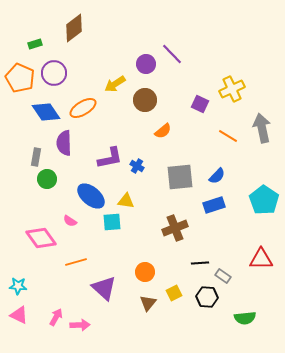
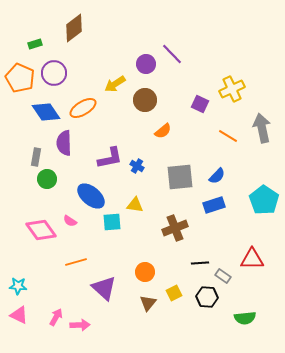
yellow triangle at (126, 201): moved 9 px right, 4 px down
pink diamond at (41, 238): moved 8 px up
red triangle at (261, 259): moved 9 px left
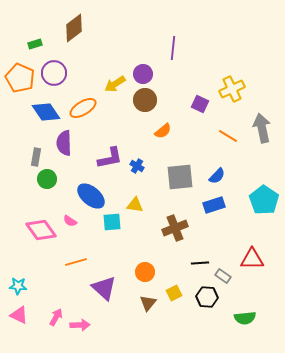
purple line at (172, 54): moved 1 px right, 6 px up; rotated 50 degrees clockwise
purple circle at (146, 64): moved 3 px left, 10 px down
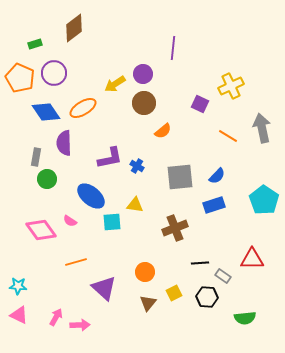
yellow cross at (232, 89): moved 1 px left, 3 px up
brown circle at (145, 100): moved 1 px left, 3 px down
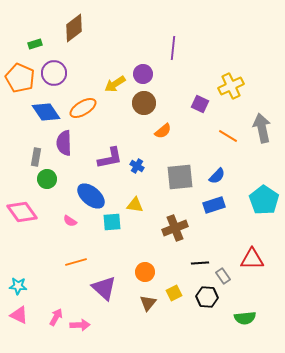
pink diamond at (41, 230): moved 19 px left, 18 px up
gray rectangle at (223, 276): rotated 21 degrees clockwise
